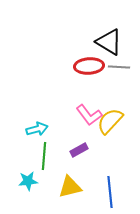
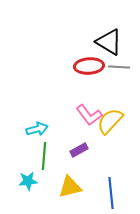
blue line: moved 1 px right, 1 px down
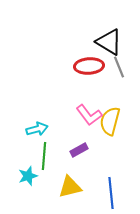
gray line: rotated 65 degrees clockwise
yellow semicircle: rotated 28 degrees counterclockwise
cyan star: moved 5 px up; rotated 12 degrees counterclockwise
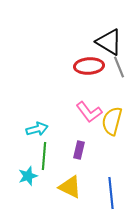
pink L-shape: moved 3 px up
yellow semicircle: moved 2 px right
purple rectangle: rotated 48 degrees counterclockwise
yellow triangle: rotated 40 degrees clockwise
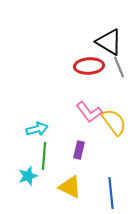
yellow semicircle: moved 2 px right, 1 px down; rotated 128 degrees clockwise
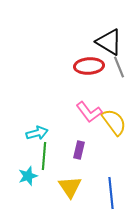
cyan arrow: moved 4 px down
yellow triangle: rotated 30 degrees clockwise
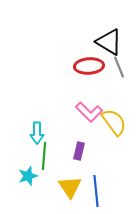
pink L-shape: rotated 8 degrees counterclockwise
cyan arrow: rotated 105 degrees clockwise
purple rectangle: moved 1 px down
blue line: moved 15 px left, 2 px up
